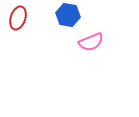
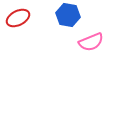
red ellipse: rotated 45 degrees clockwise
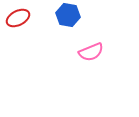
pink semicircle: moved 10 px down
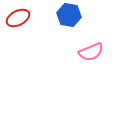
blue hexagon: moved 1 px right
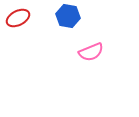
blue hexagon: moved 1 px left, 1 px down
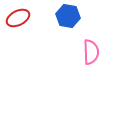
pink semicircle: rotated 70 degrees counterclockwise
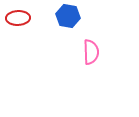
red ellipse: rotated 25 degrees clockwise
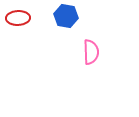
blue hexagon: moved 2 px left
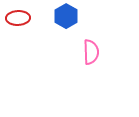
blue hexagon: rotated 20 degrees clockwise
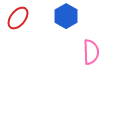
red ellipse: rotated 50 degrees counterclockwise
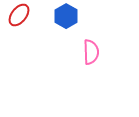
red ellipse: moved 1 px right, 3 px up
